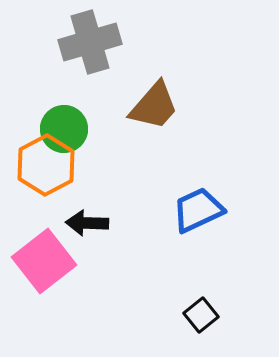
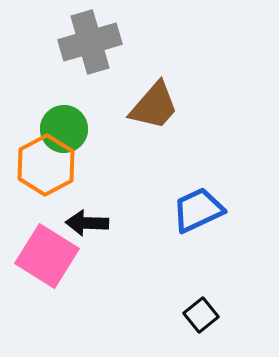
pink square: moved 3 px right, 5 px up; rotated 20 degrees counterclockwise
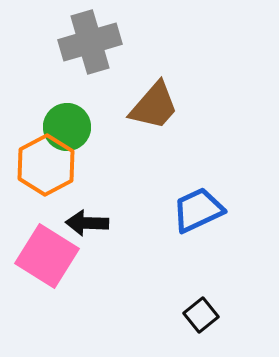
green circle: moved 3 px right, 2 px up
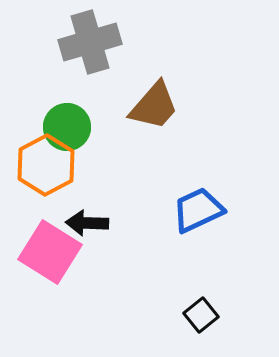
pink square: moved 3 px right, 4 px up
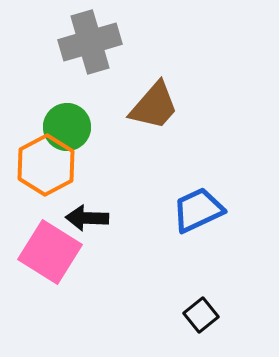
black arrow: moved 5 px up
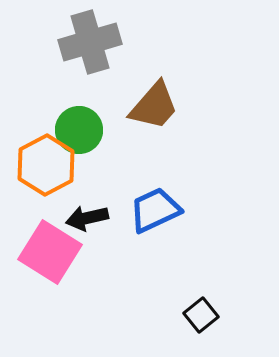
green circle: moved 12 px right, 3 px down
blue trapezoid: moved 43 px left
black arrow: rotated 15 degrees counterclockwise
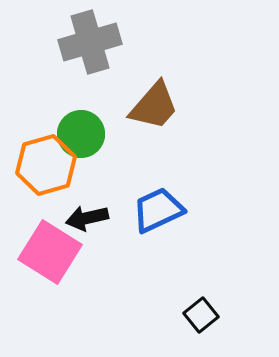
green circle: moved 2 px right, 4 px down
orange hexagon: rotated 12 degrees clockwise
blue trapezoid: moved 3 px right
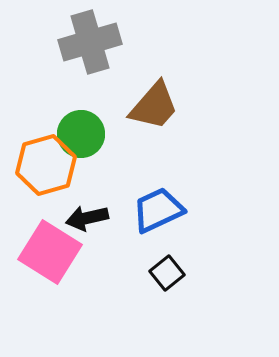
black square: moved 34 px left, 42 px up
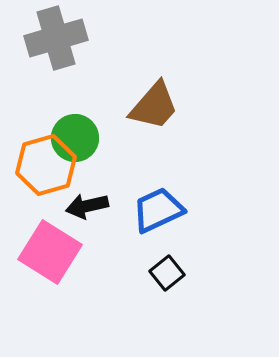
gray cross: moved 34 px left, 4 px up
green circle: moved 6 px left, 4 px down
black arrow: moved 12 px up
